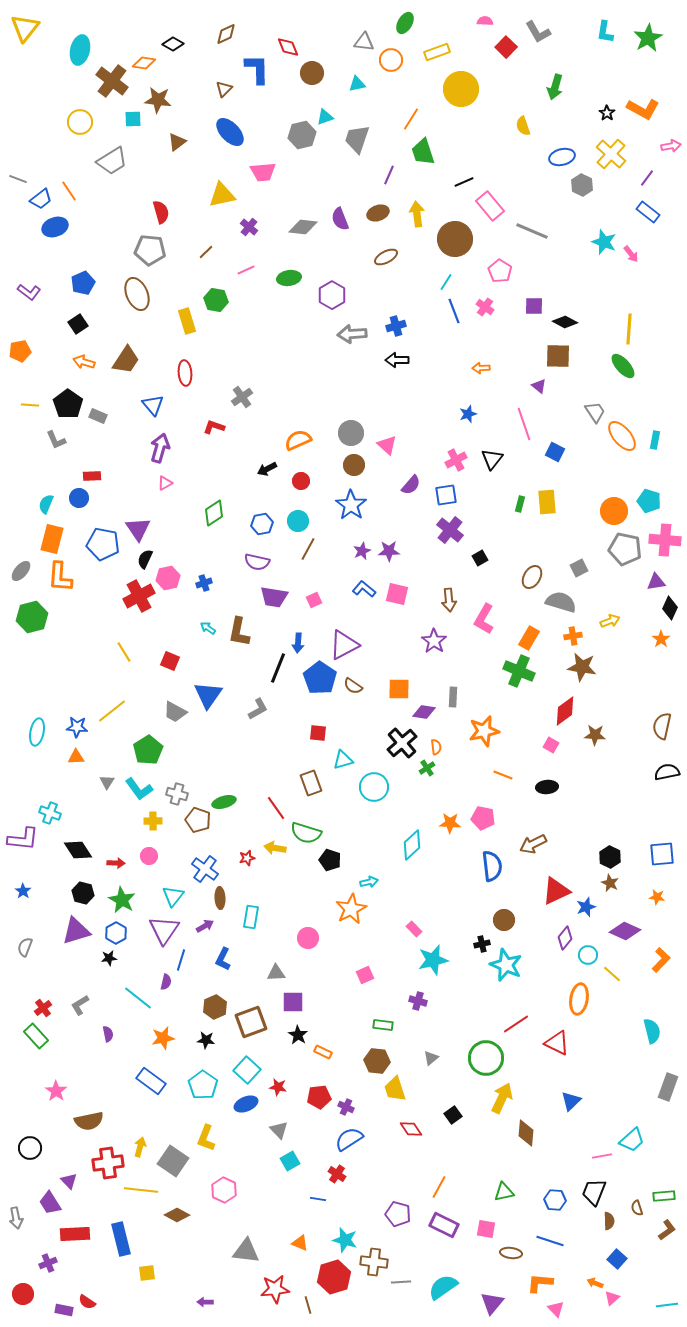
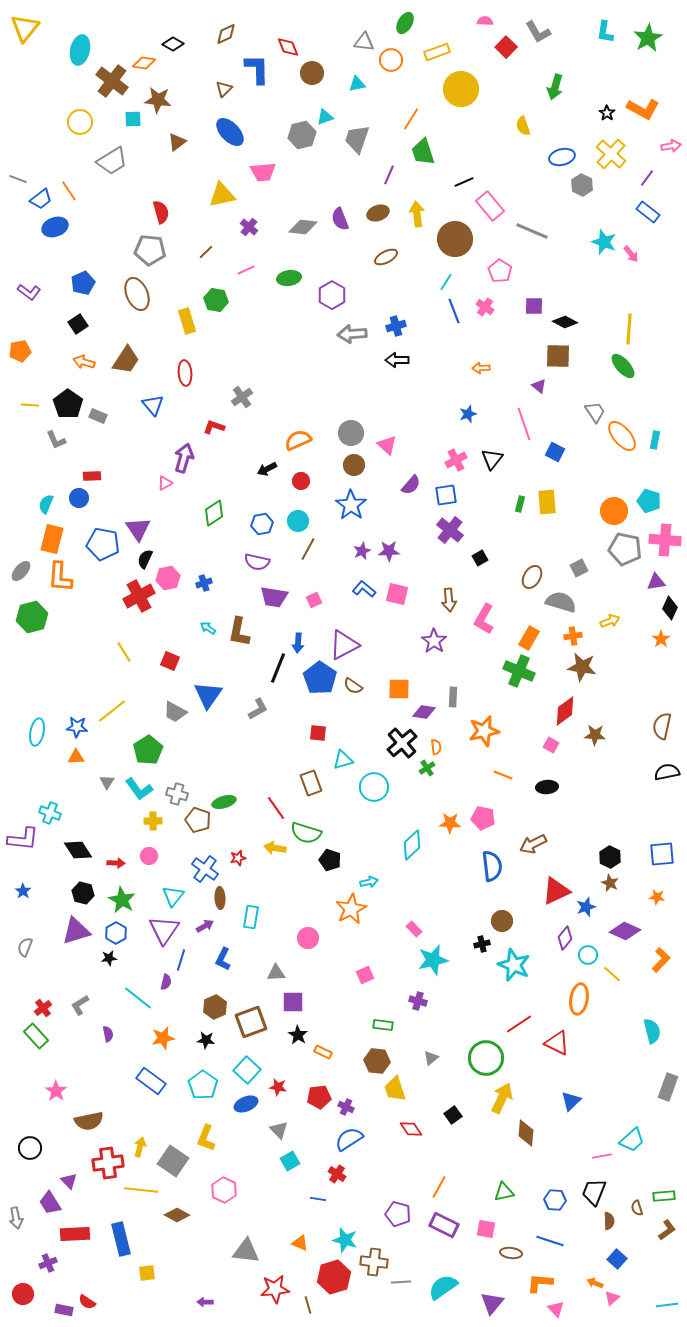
purple arrow at (160, 448): moved 24 px right, 10 px down
red star at (247, 858): moved 9 px left
brown circle at (504, 920): moved 2 px left, 1 px down
cyan star at (506, 965): moved 8 px right
red line at (516, 1024): moved 3 px right
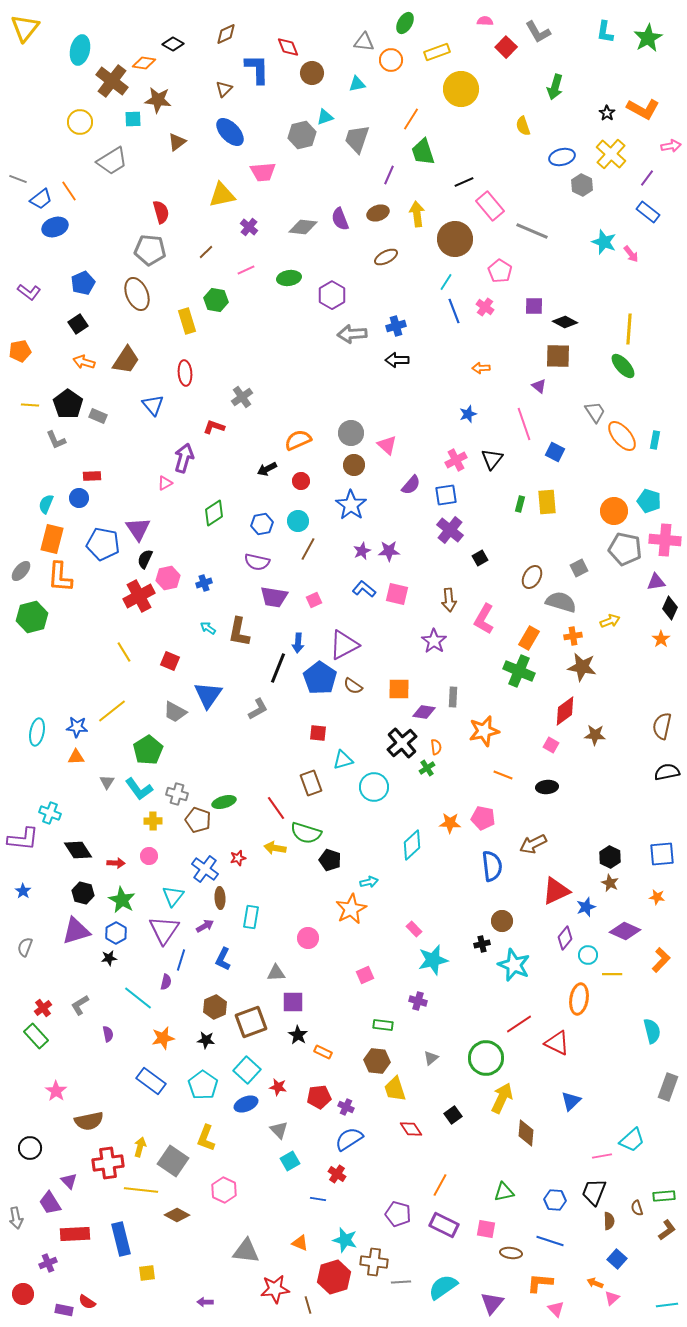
yellow line at (612, 974): rotated 42 degrees counterclockwise
orange line at (439, 1187): moved 1 px right, 2 px up
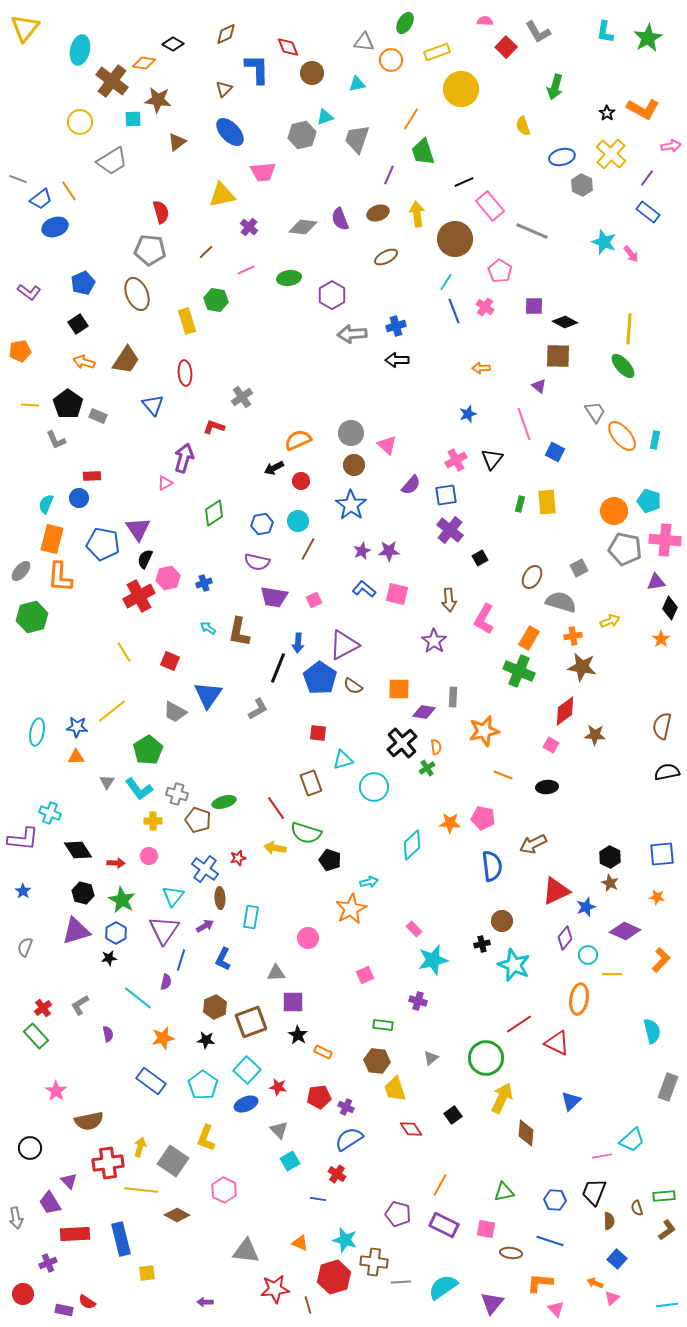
black arrow at (267, 469): moved 7 px right, 1 px up
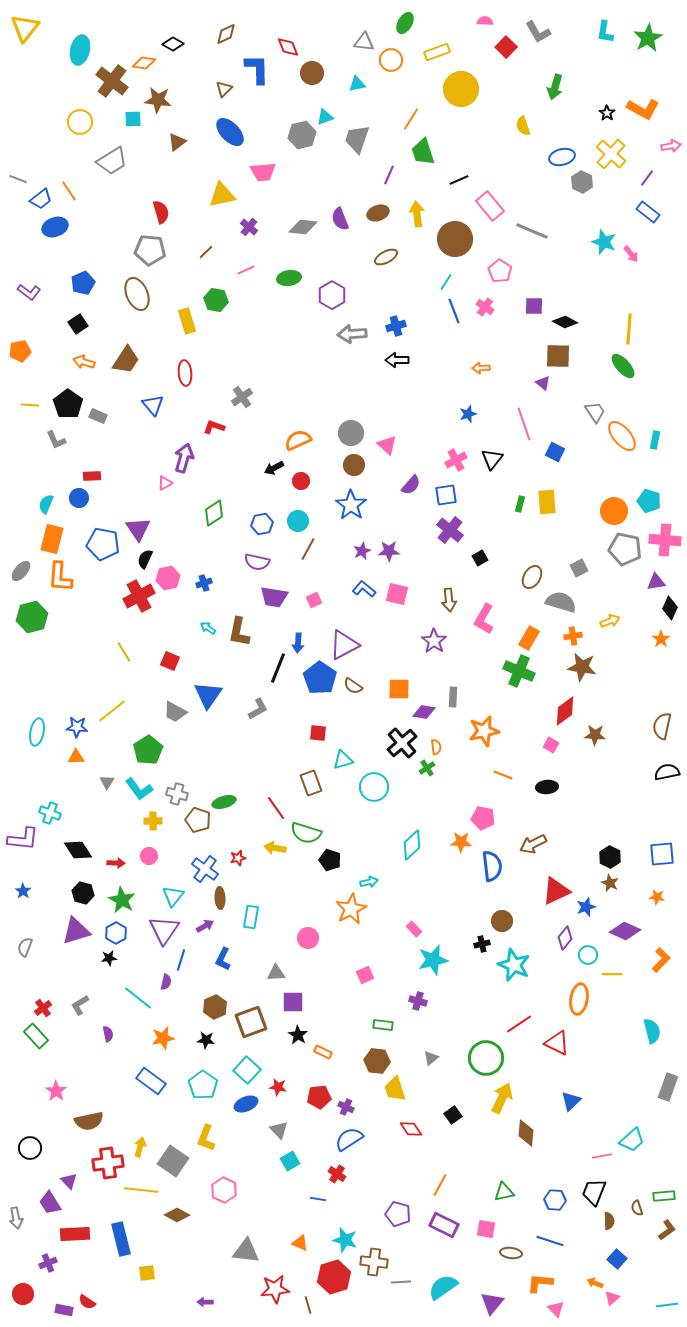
black line at (464, 182): moved 5 px left, 2 px up
gray hexagon at (582, 185): moved 3 px up
purple triangle at (539, 386): moved 4 px right, 3 px up
orange star at (450, 823): moved 11 px right, 19 px down
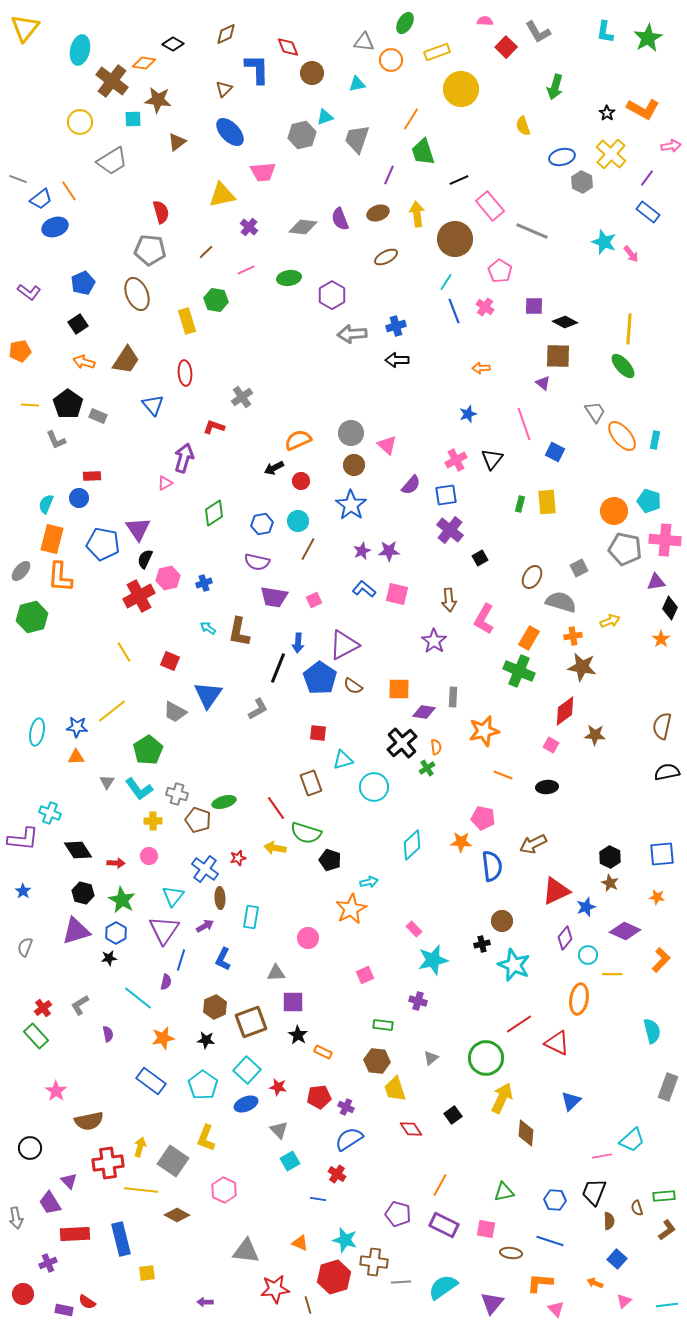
pink triangle at (612, 1298): moved 12 px right, 3 px down
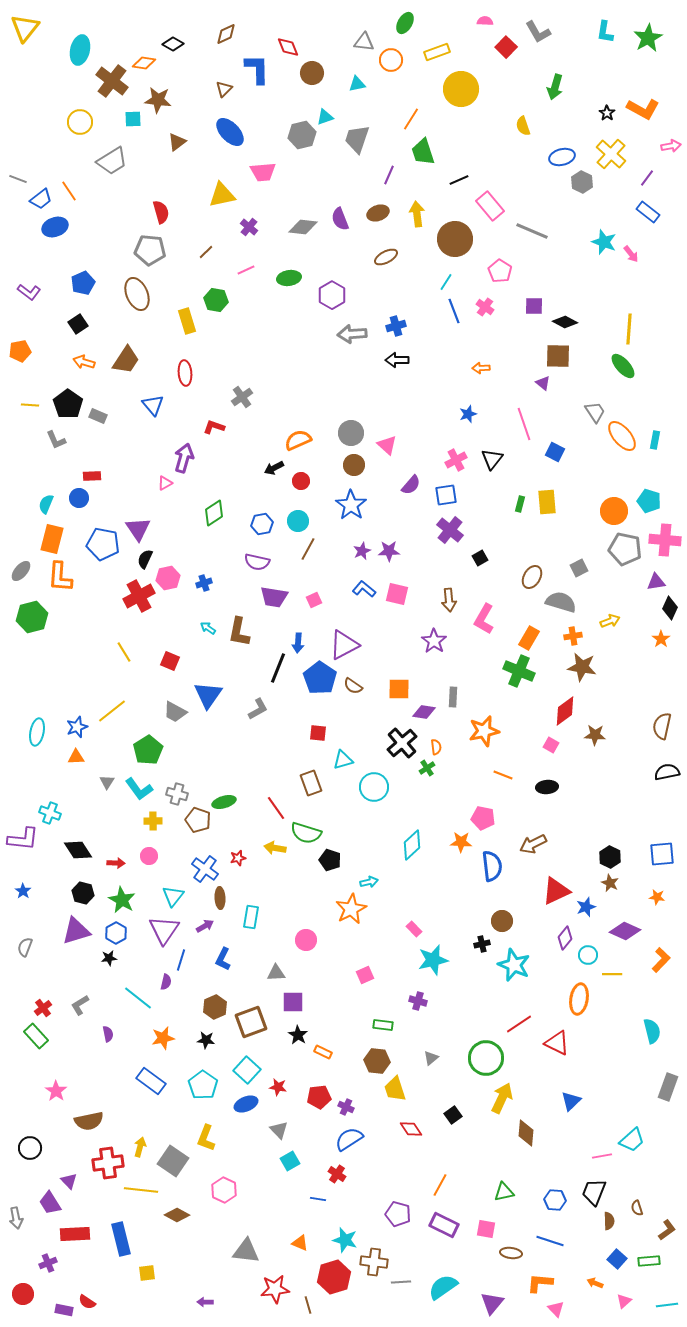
blue star at (77, 727): rotated 25 degrees counterclockwise
pink circle at (308, 938): moved 2 px left, 2 px down
green rectangle at (664, 1196): moved 15 px left, 65 px down
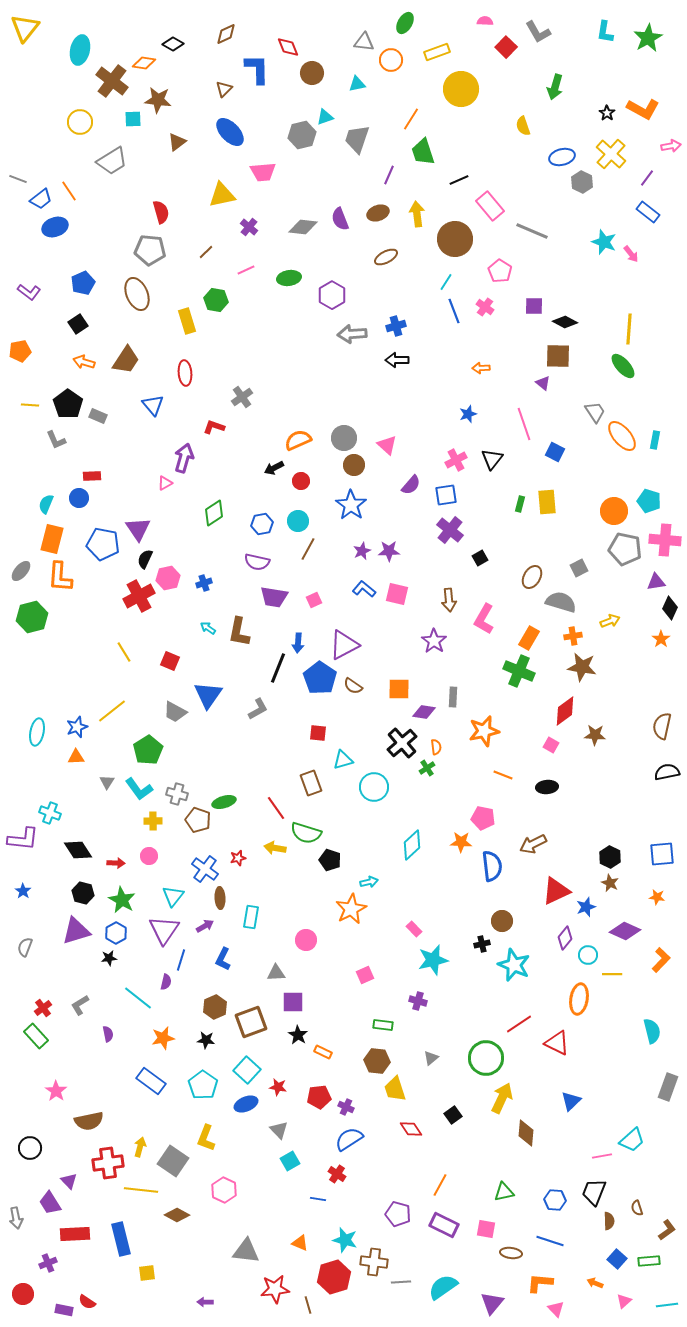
gray circle at (351, 433): moved 7 px left, 5 px down
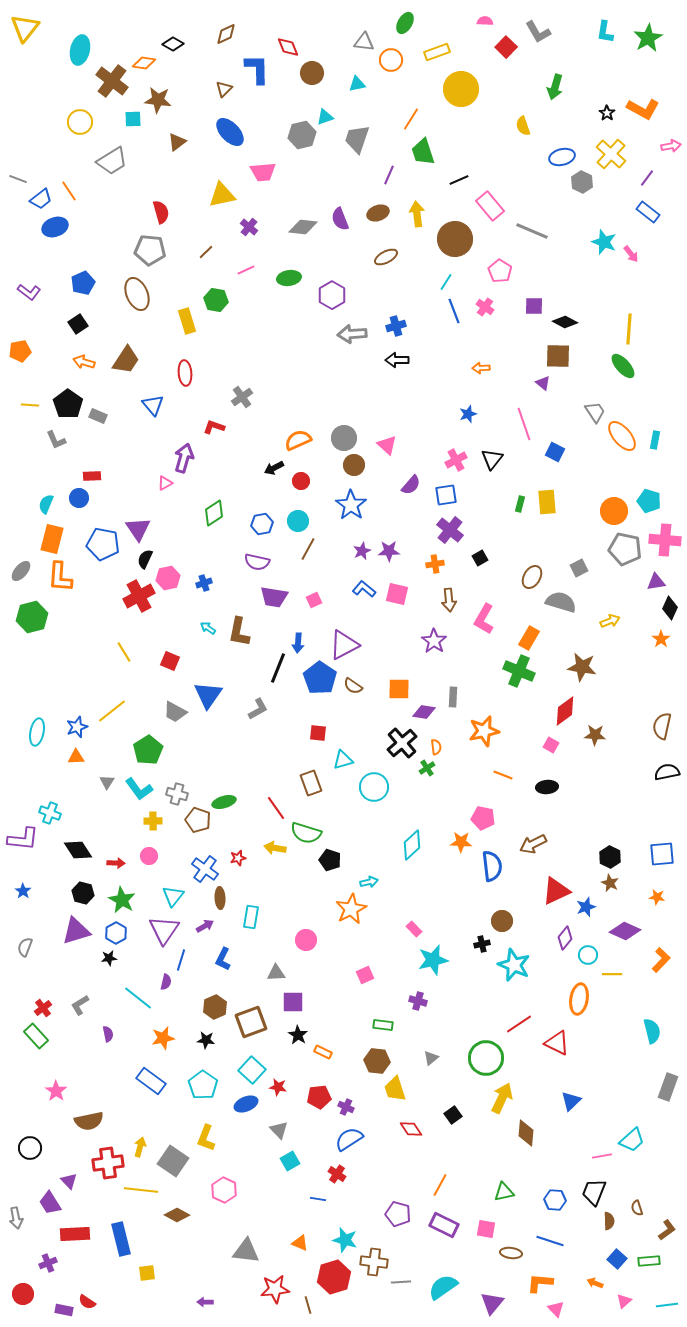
orange cross at (573, 636): moved 138 px left, 72 px up
cyan square at (247, 1070): moved 5 px right
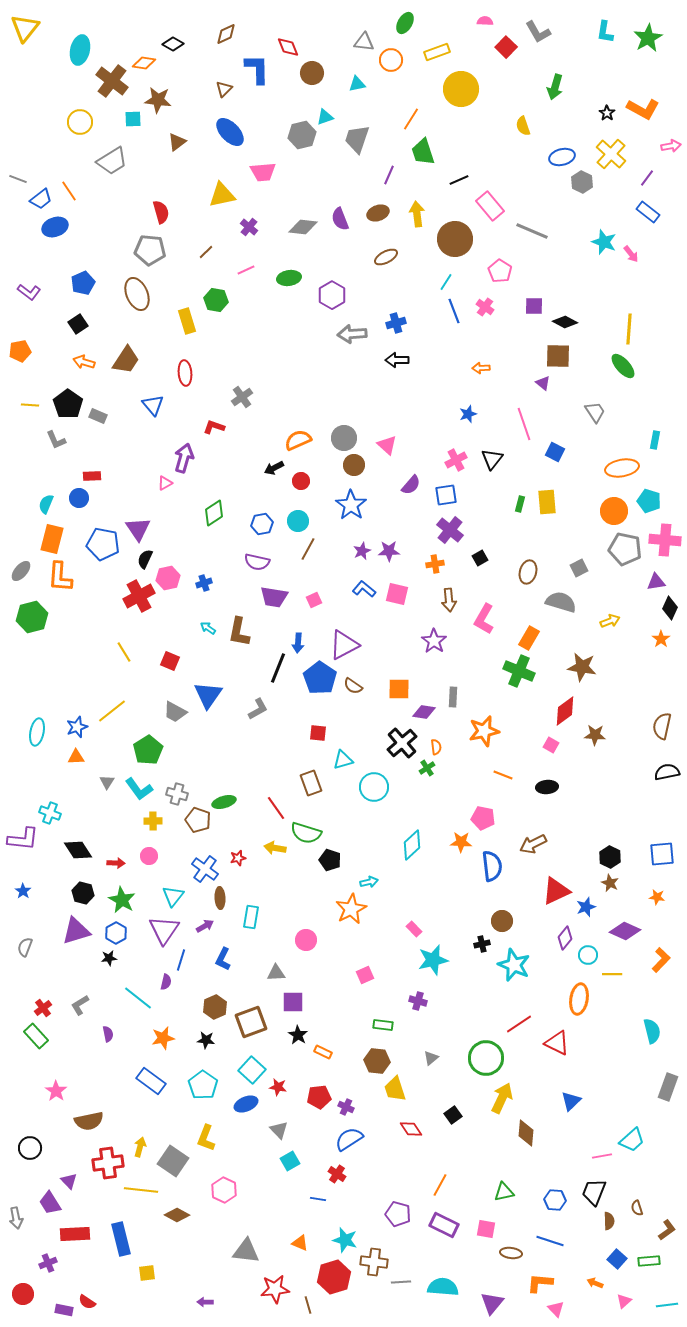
blue cross at (396, 326): moved 3 px up
orange ellipse at (622, 436): moved 32 px down; rotated 60 degrees counterclockwise
brown ellipse at (532, 577): moved 4 px left, 5 px up; rotated 15 degrees counterclockwise
cyan semicircle at (443, 1287): rotated 40 degrees clockwise
